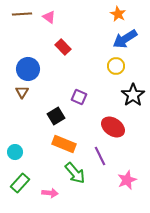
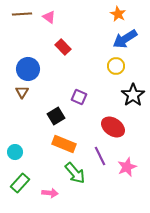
pink star: moved 13 px up
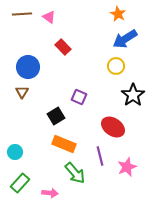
blue circle: moved 2 px up
purple line: rotated 12 degrees clockwise
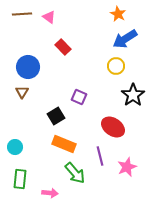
cyan circle: moved 5 px up
green rectangle: moved 4 px up; rotated 36 degrees counterclockwise
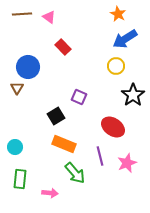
brown triangle: moved 5 px left, 4 px up
pink star: moved 4 px up
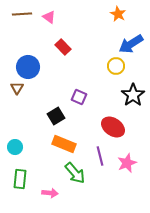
blue arrow: moved 6 px right, 5 px down
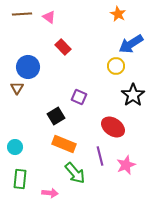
pink star: moved 1 px left, 2 px down
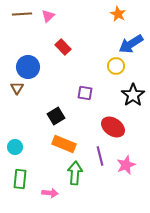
pink triangle: moved 1 px left, 1 px up; rotated 40 degrees clockwise
purple square: moved 6 px right, 4 px up; rotated 14 degrees counterclockwise
green arrow: rotated 135 degrees counterclockwise
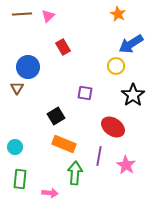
red rectangle: rotated 14 degrees clockwise
purple line: moved 1 px left; rotated 24 degrees clockwise
pink star: rotated 18 degrees counterclockwise
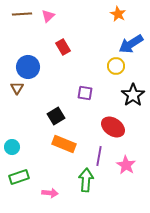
cyan circle: moved 3 px left
green arrow: moved 11 px right, 7 px down
green rectangle: moved 1 px left, 2 px up; rotated 66 degrees clockwise
